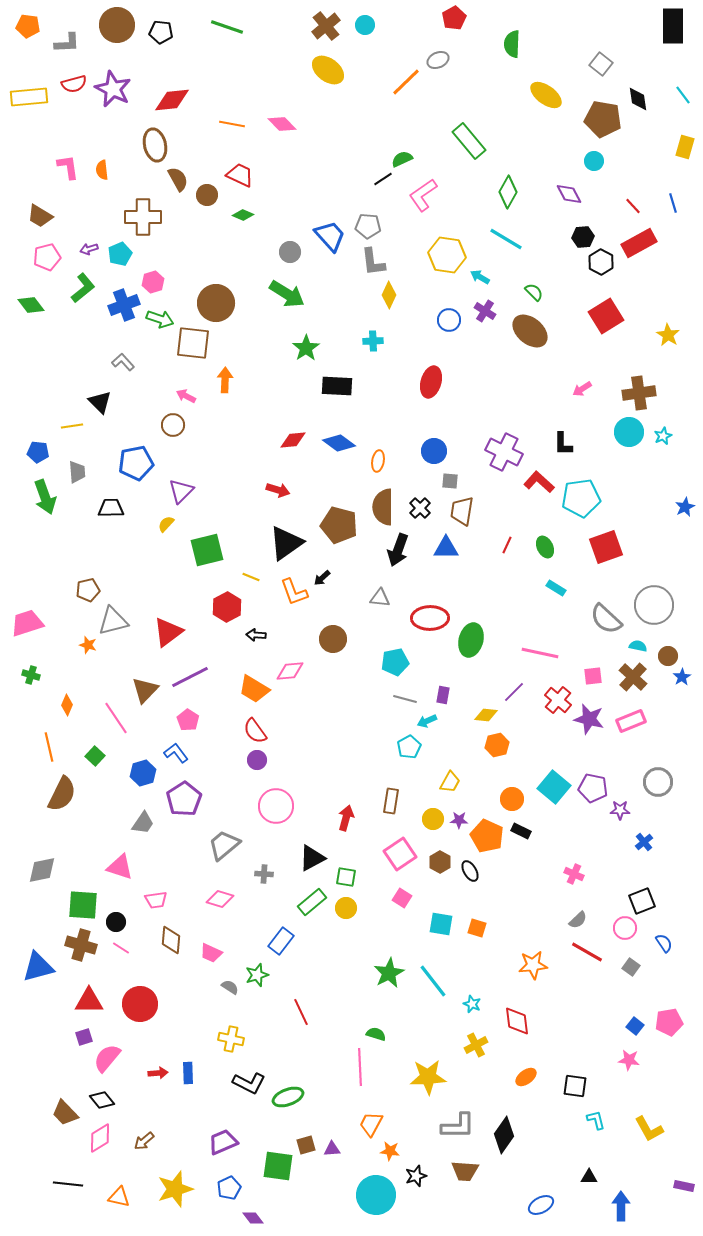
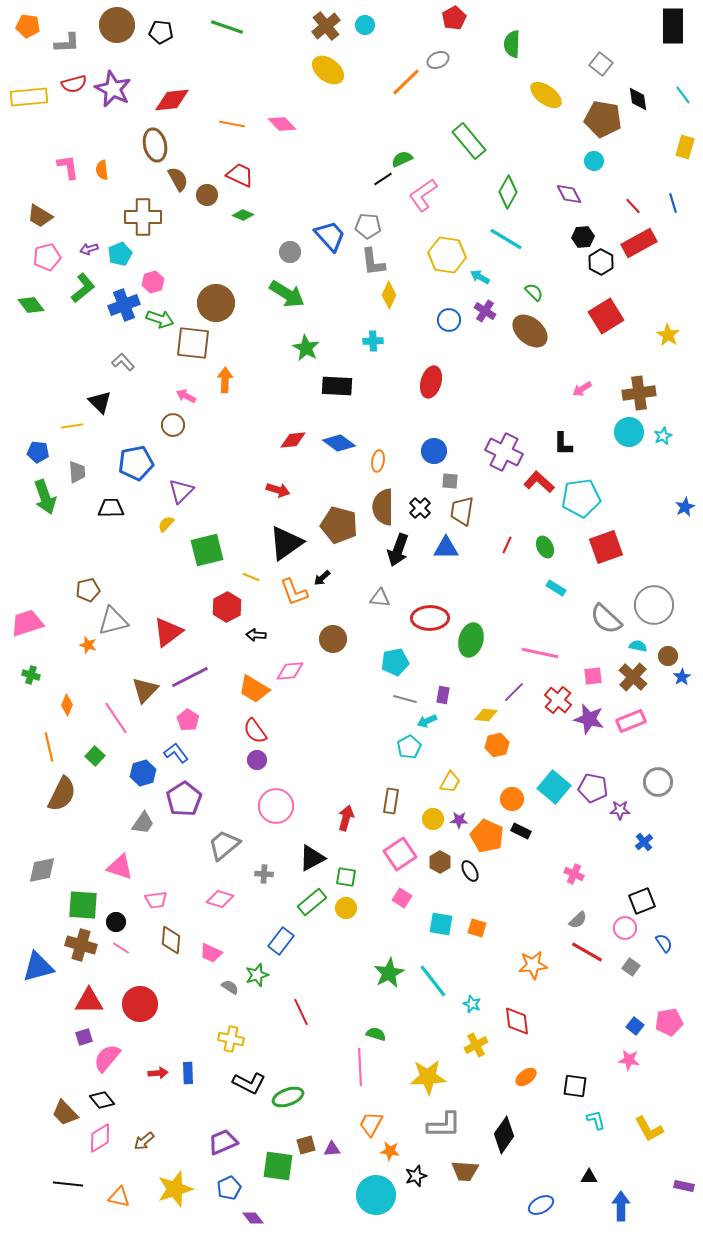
green star at (306, 348): rotated 8 degrees counterclockwise
gray L-shape at (458, 1126): moved 14 px left, 1 px up
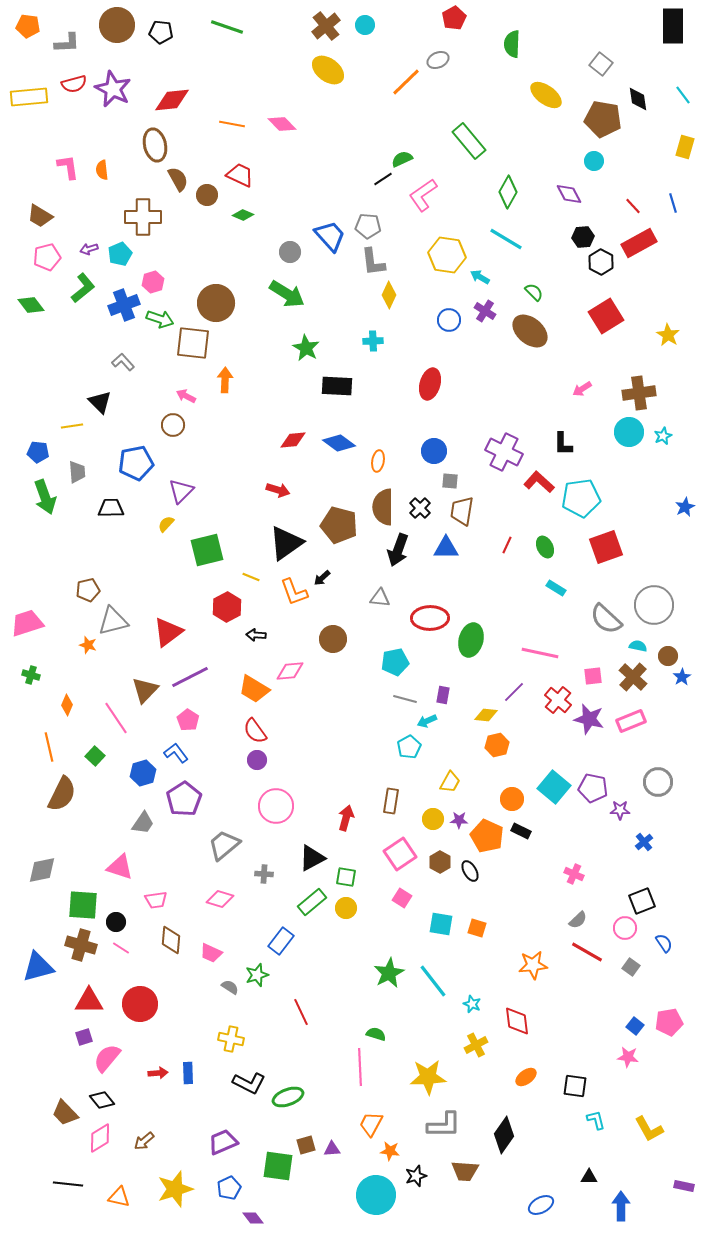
red ellipse at (431, 382): moved 1 px left, 2 px down
pink star at (629, 1060): moved 1 px left, 3 px up
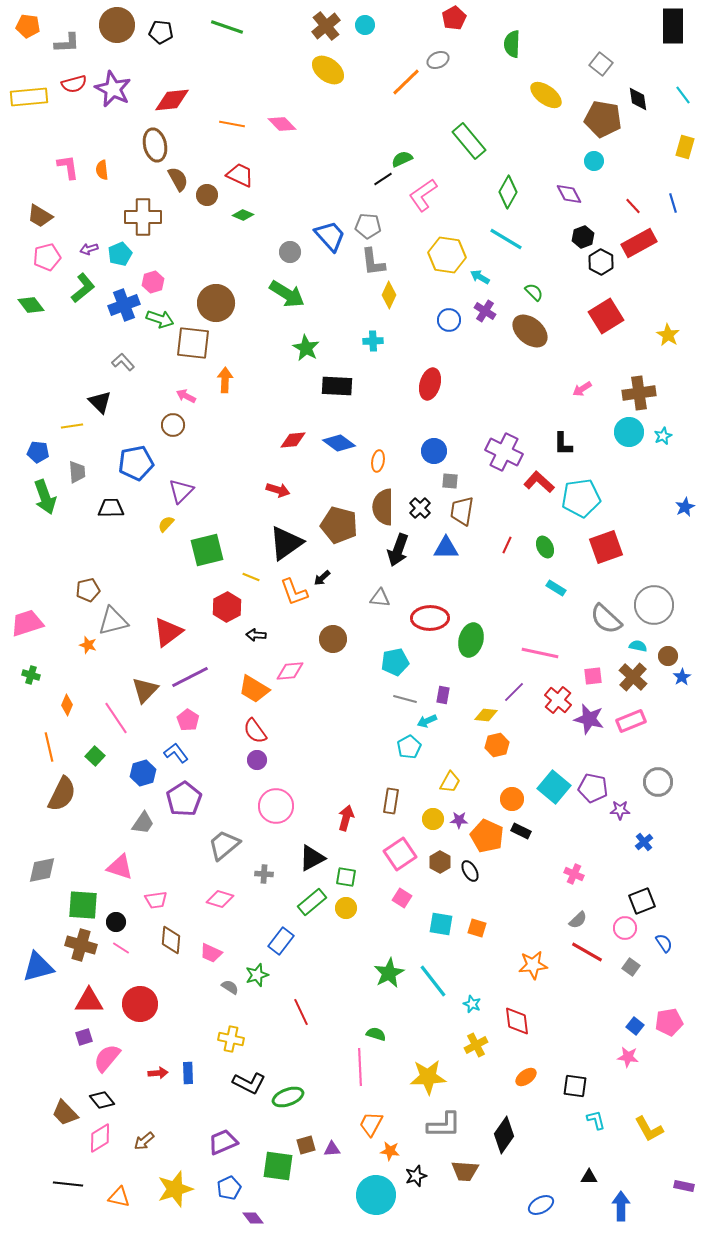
black hexagon at (583, 237): rotated 15 degrees counterclockwise
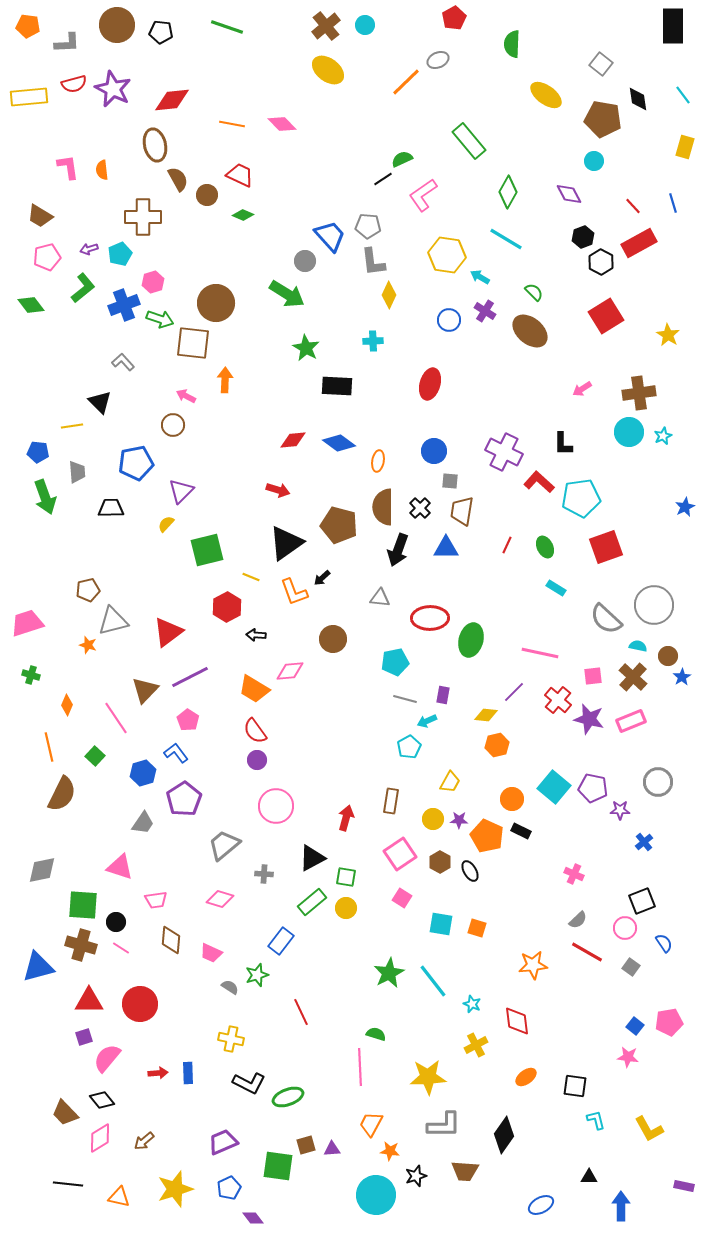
gray circle at (290, 252): moved 15 px right, 9 px down
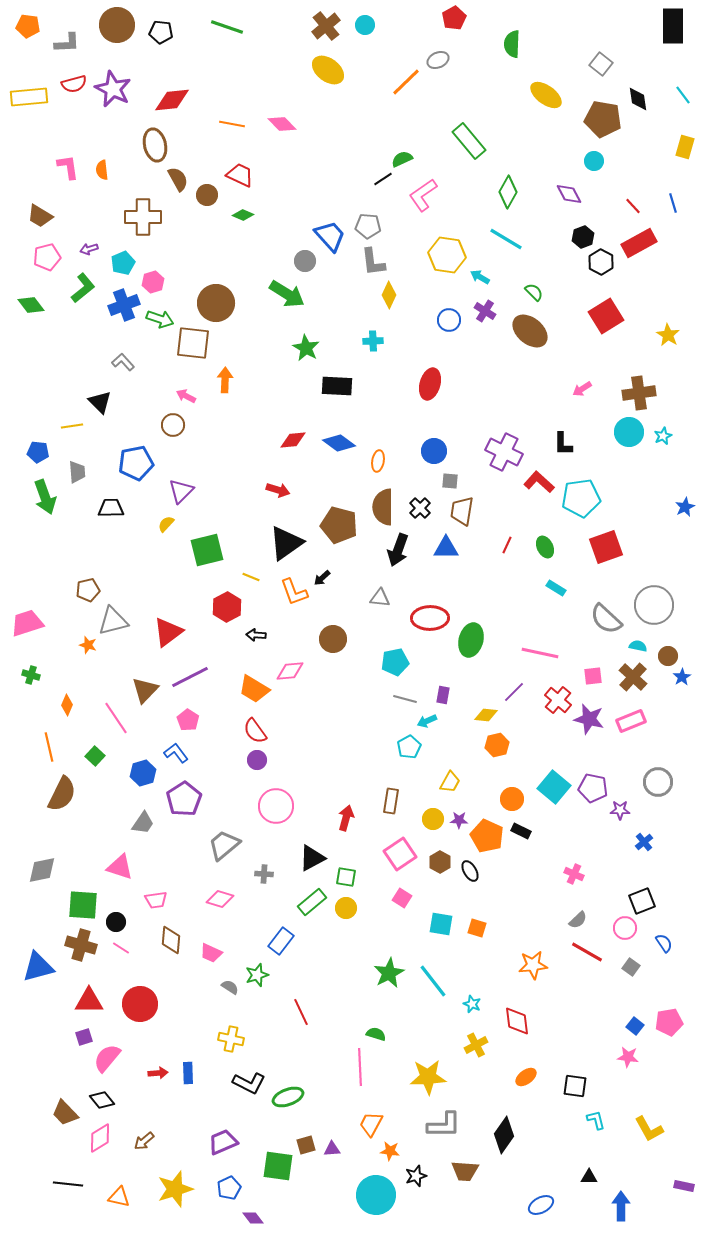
cyan pentagon at (120, 254): moved 3 px right, 9 px down
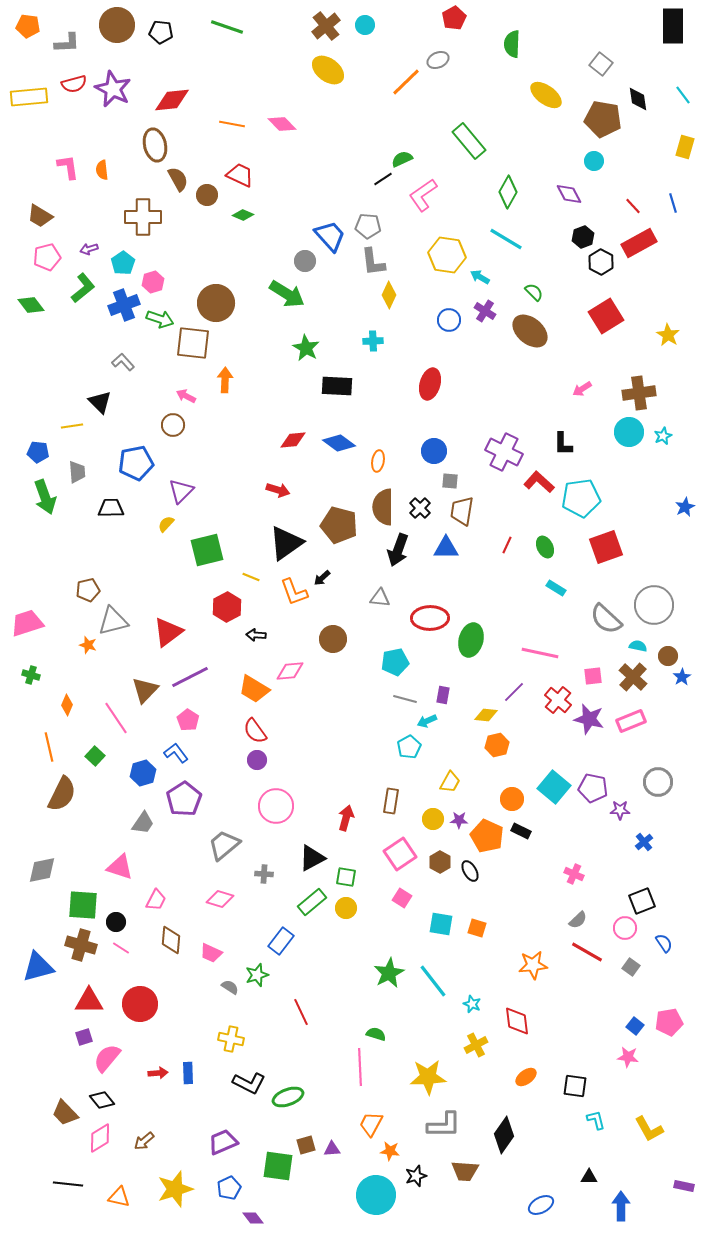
cyan pentagon at (123, 263): rotated 10 degrees counterclockwise
pink trapezoid at (156, 900): rotated 55 degrees counterclockwise
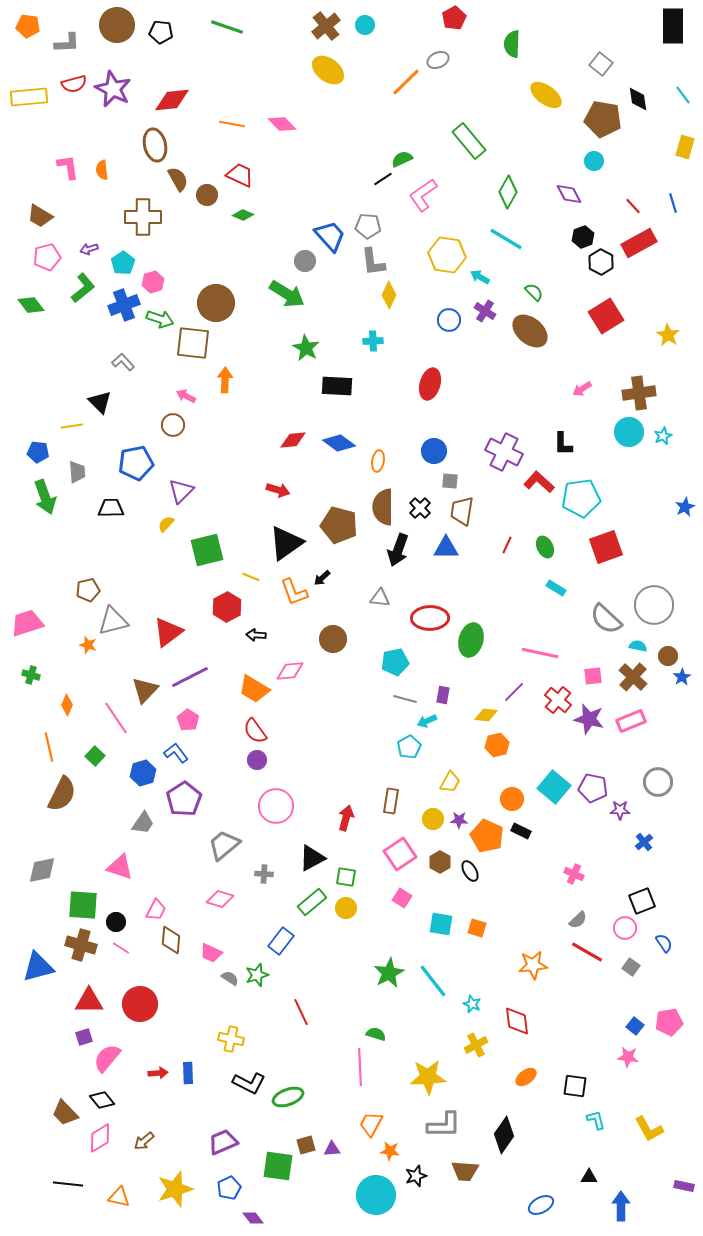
pink trapezoid at (156, 900): moved 10 px down
gray semicircle at (230, 987): moved 9 px up
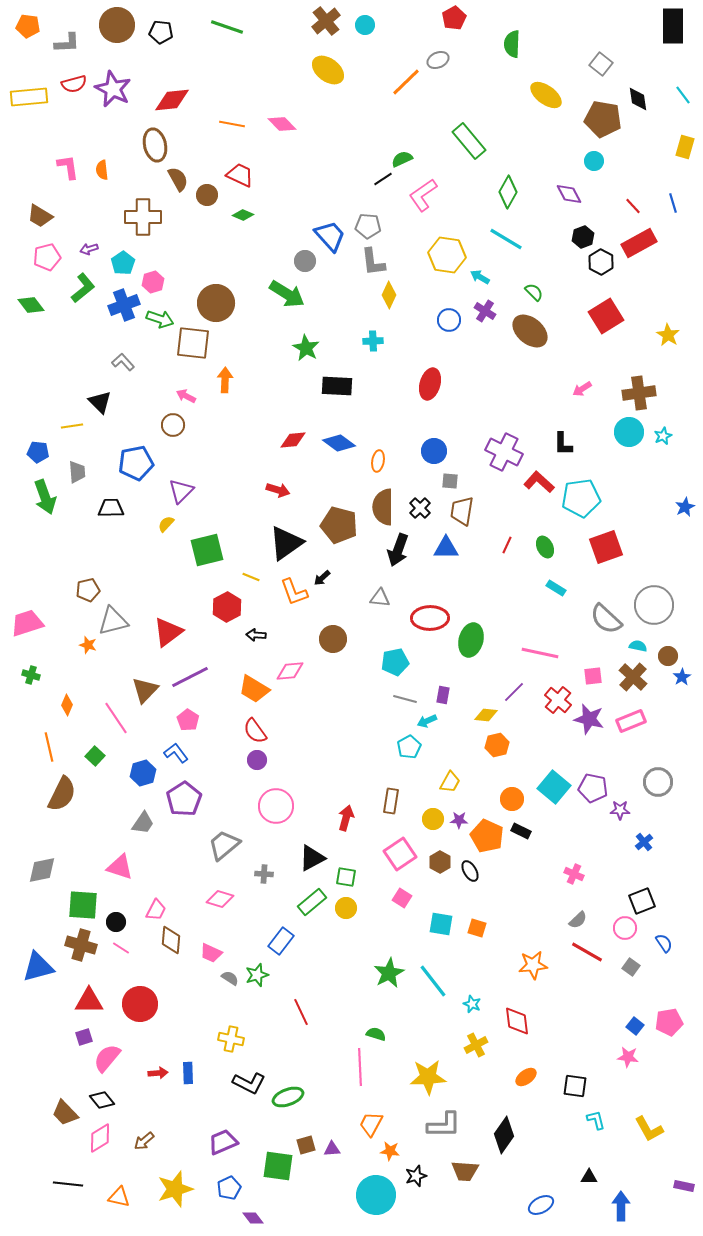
brown cross at (326, 26): moved 5 px up
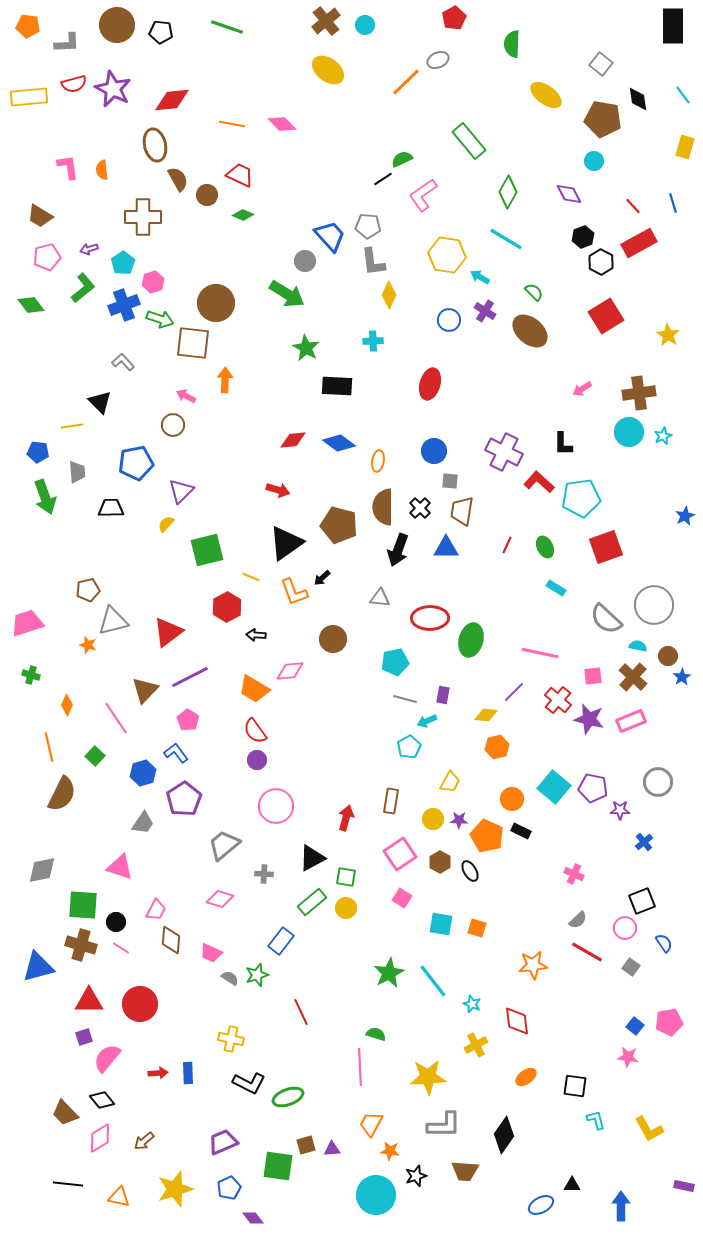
blue star at (685, 507): moved 9 px down
orange hexagon at (497, 745): moved 2 px down
black triangle at (589, 1177): moved 17 px left, 8 px down
